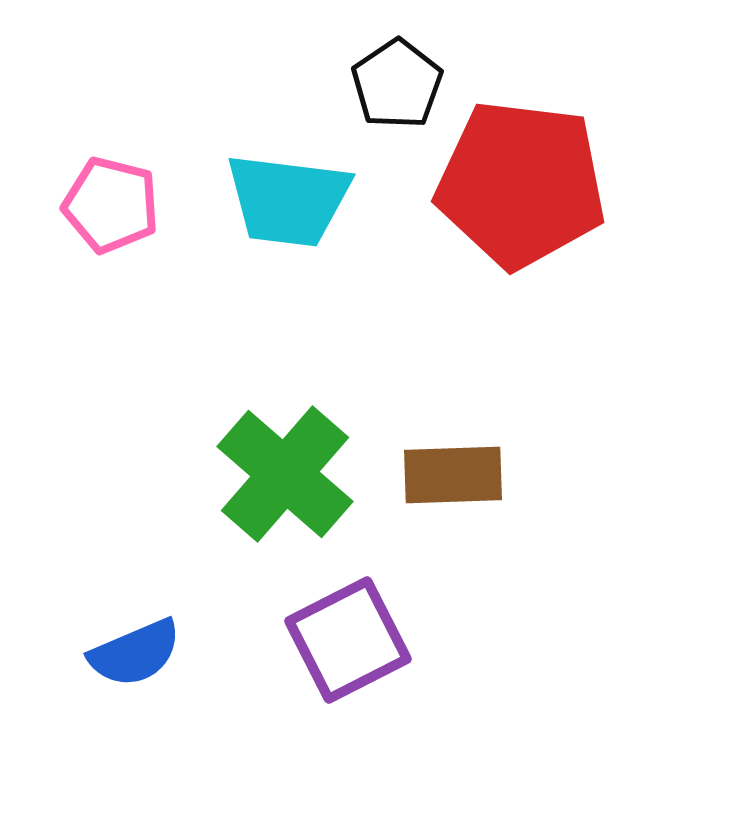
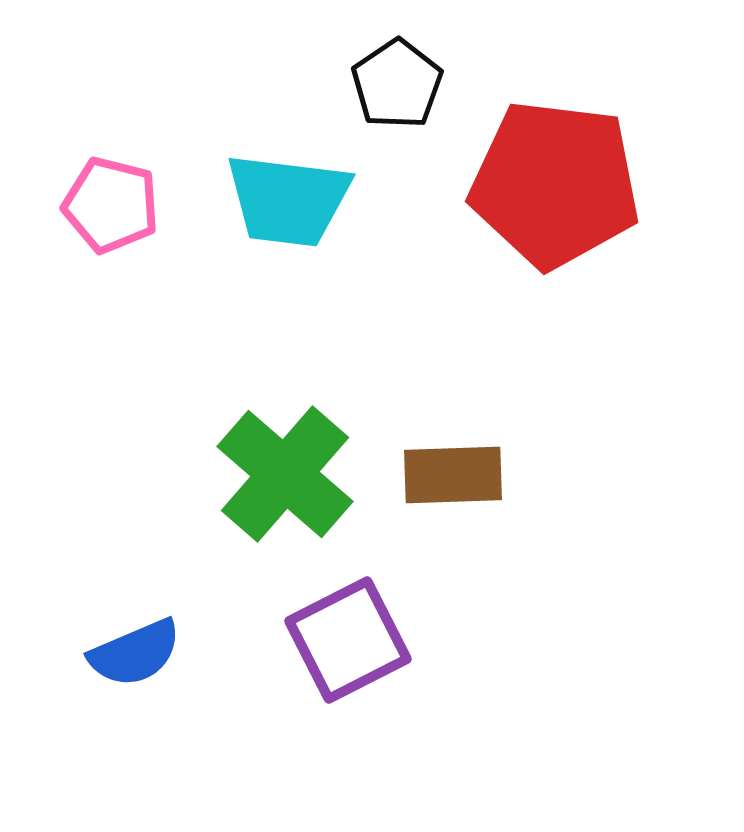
red pentagon: moved 34 px right
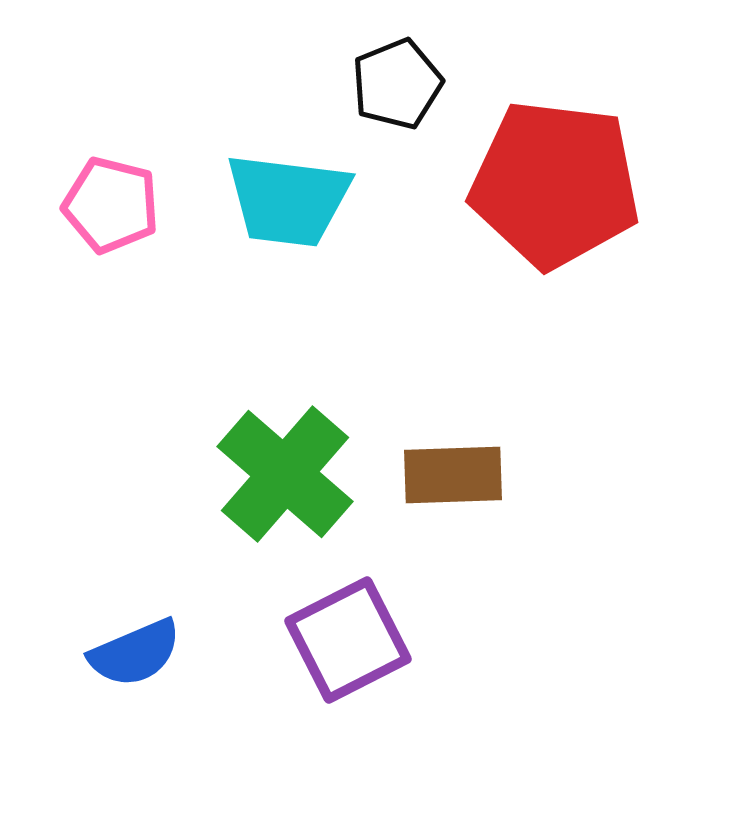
black pentagon: rotated 12 degrees clockwise
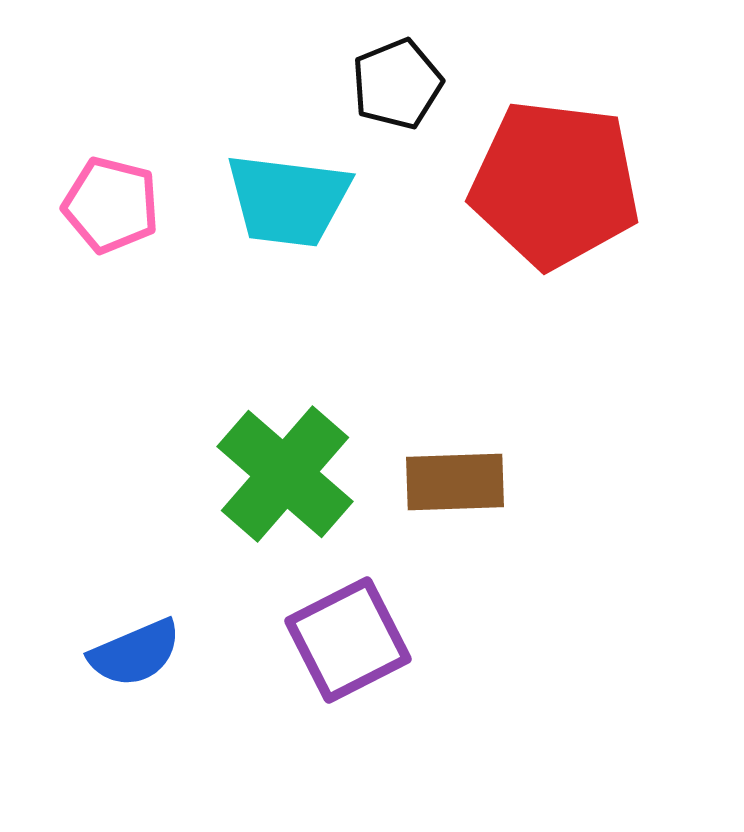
brown rectangle: moved 2 px right, 7 px down
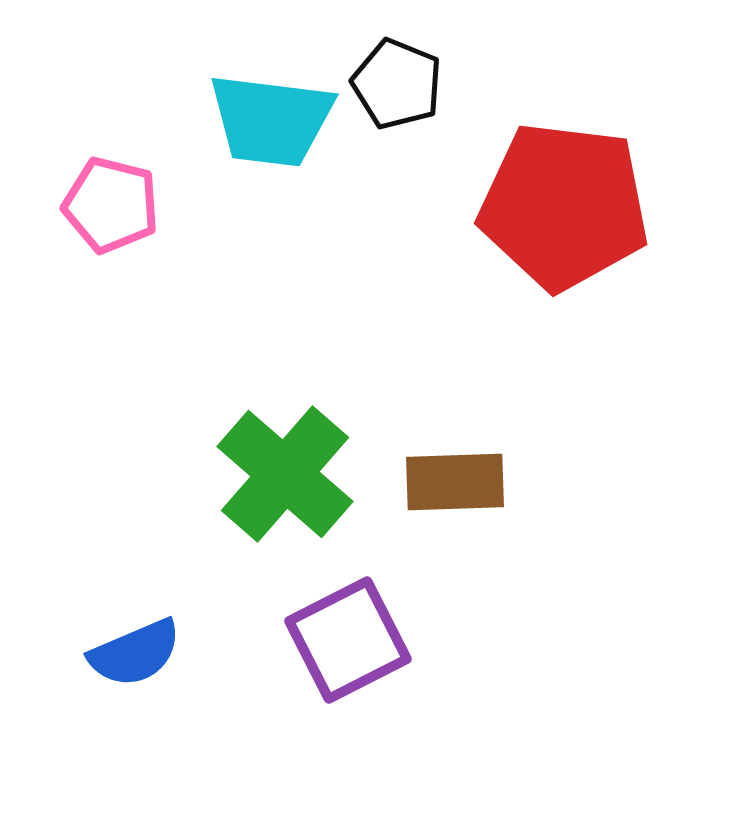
black pentagon: rotated 28 degrees counterclockwise
red pentagon: moved 9 px right, 22 px down
cyan trapezoid: moved 17 px left, 80 px up
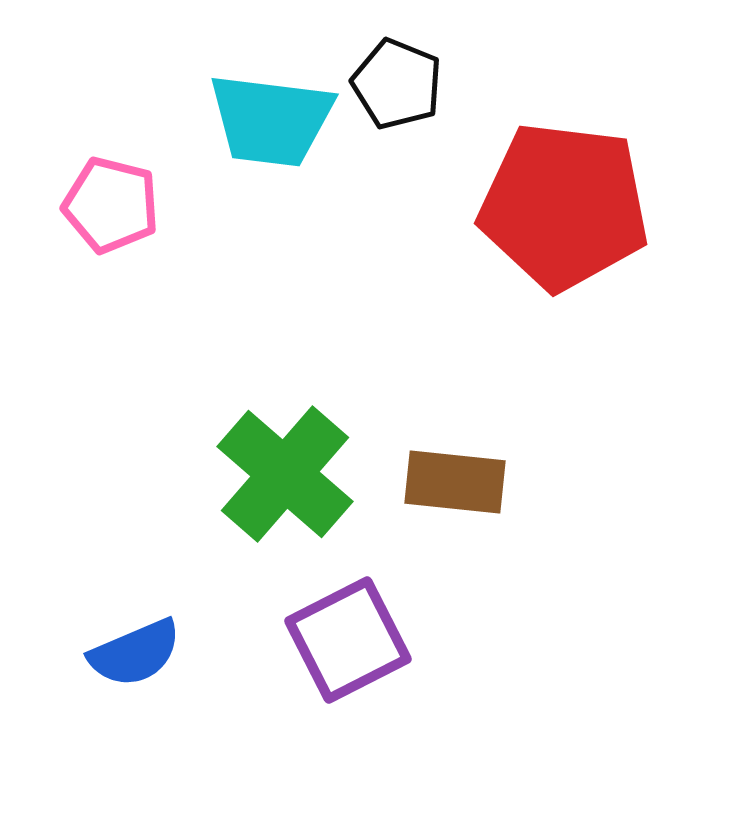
brown rectangle: rotated 8 degrees clockwise
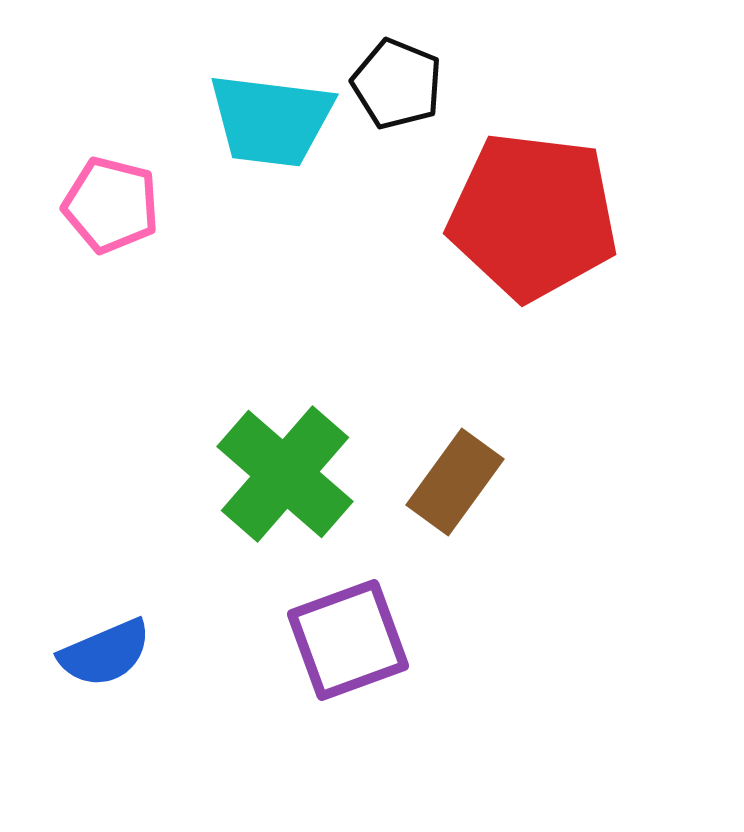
red pentagon: moved 31 px left, 10 px down
brown rectangle: rotated 60 degrees counterclockwise
purple square: rotated 7 degrees clockwise
blue semicircle: moved 30 px left
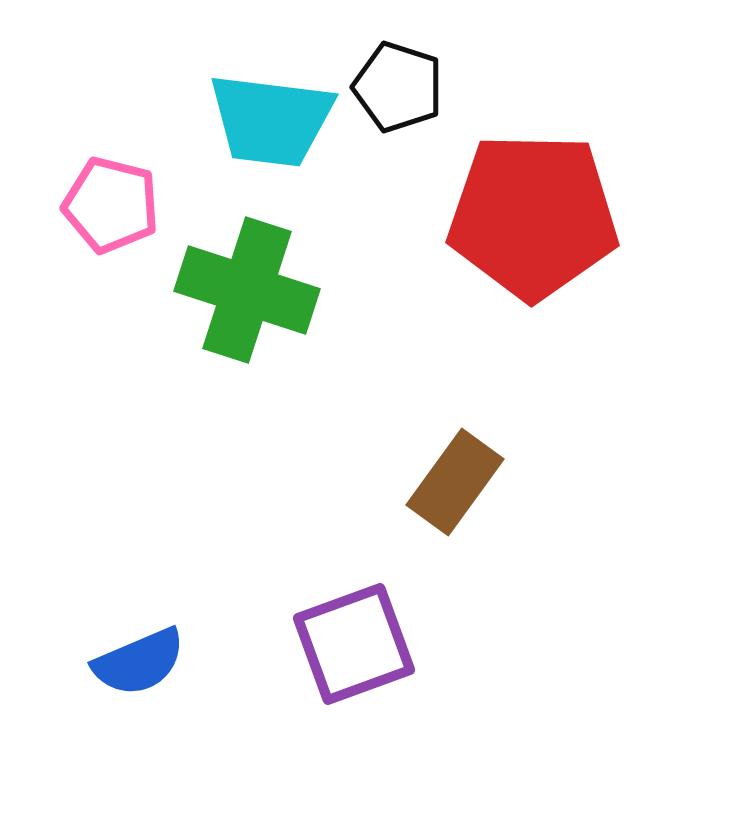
black pentagon: moved 1 px right, 3 px down; rotated 4 degrees counterclockwise
red pentagon: rotated 6 degrees counterclockwise
green cross: moved 38 px left, 184 px up; rotated 23 degrees counterclockwise
purple square: moved 6 px right, 4 px down
blue semicircle: moved 34 px right, 9 px down
